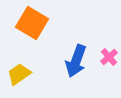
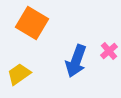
pink cross: moved 6 px up
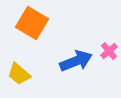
blue arrow: rotated 132 degrees counterclockwise
yellow trapezoid: rotated 105 degrees counterclockwise
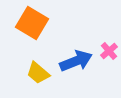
yellow trapezoid: moved 19 px right, 1 px up
